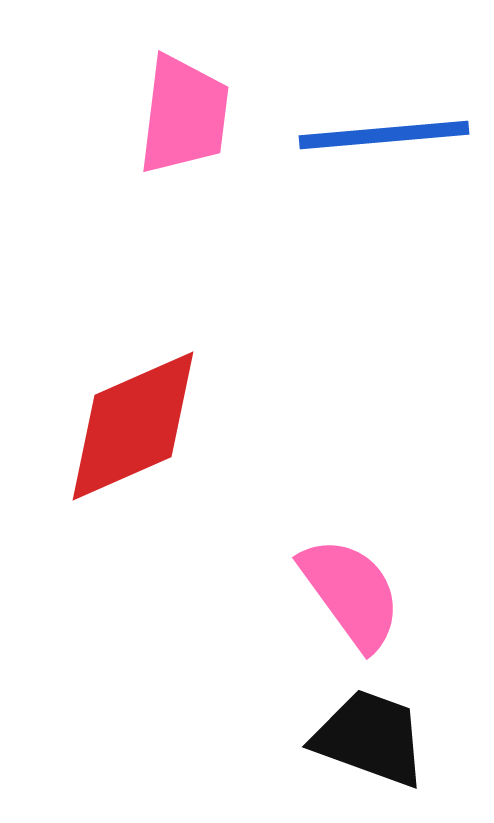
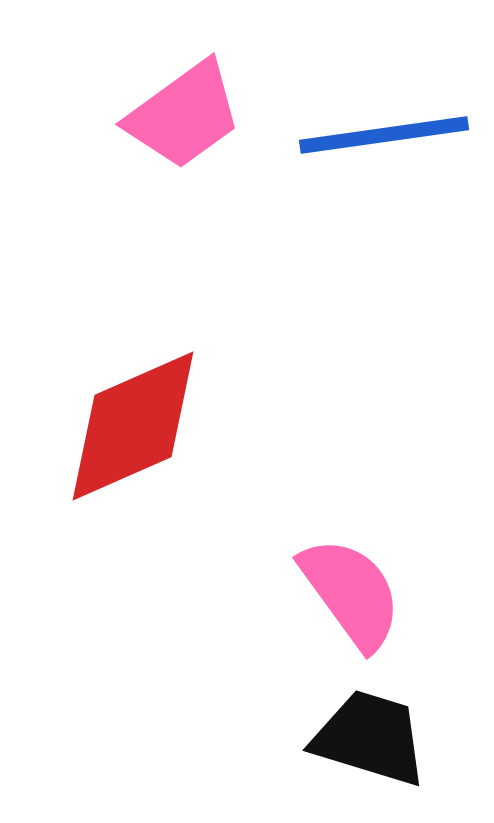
pink trapezoid: rotated 47 degrees clockwise
blue line: rotated 3 degrees counterclockwise
black trapezoid: rotated 3 degrees counterclockwise
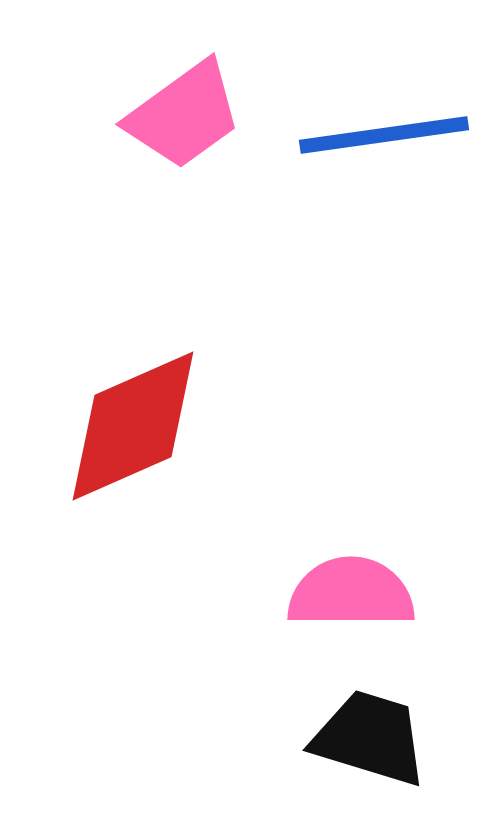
pink semicircle: rotated 54 degrees counterclockwise
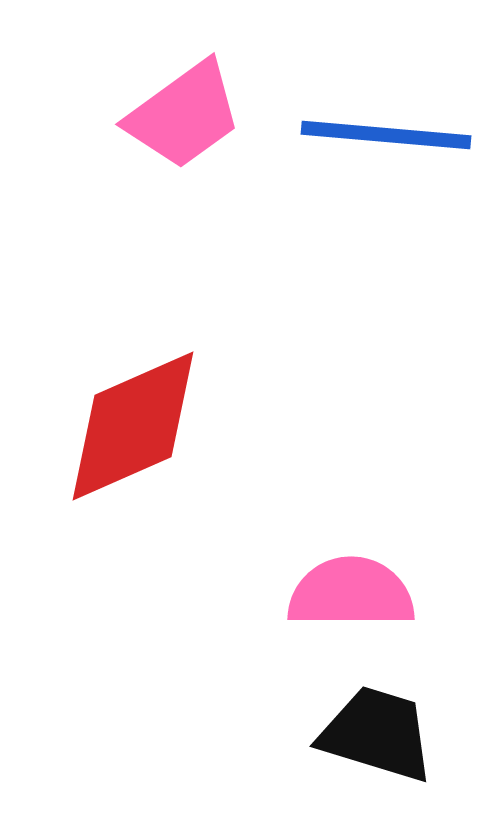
blue line: moved 2 px right; rotated 13 degrees clockwise
black trapezoid: moved 7 px right, 4 px up
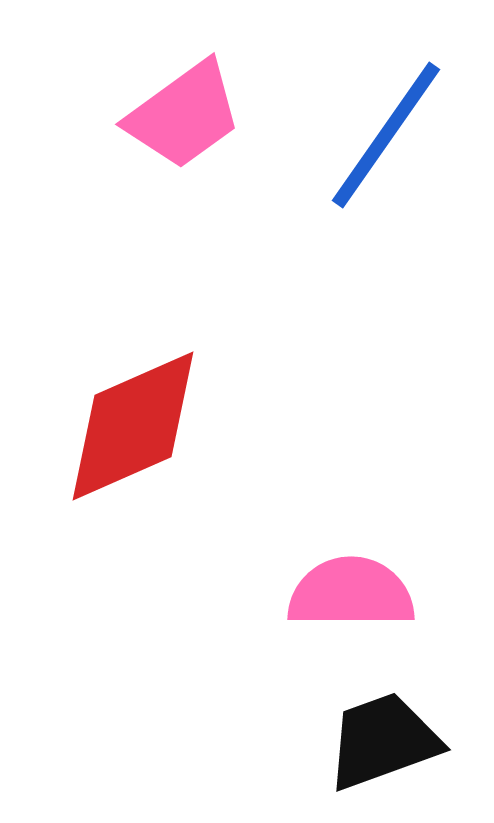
blue line: rotated 60 degrees counterclockwise
black trapezoid: moved 6 px right, 7 px down; rotated 37 degrees counterclockwise
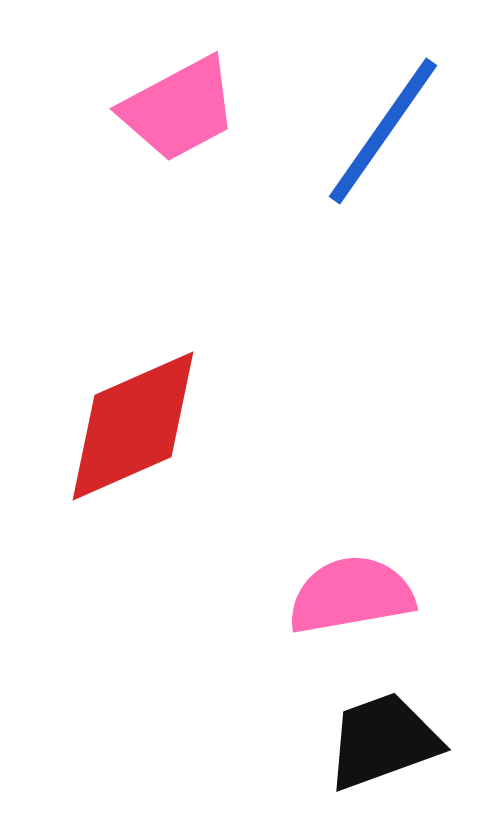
pink trapezoid: moved 5 px left, 6 px up; rotated 8 degrees clockwise
blue line: moved 3 px left, 4 px up
pink semicircle: moved 2 px down; rotated 10 degrees counterclockwise
